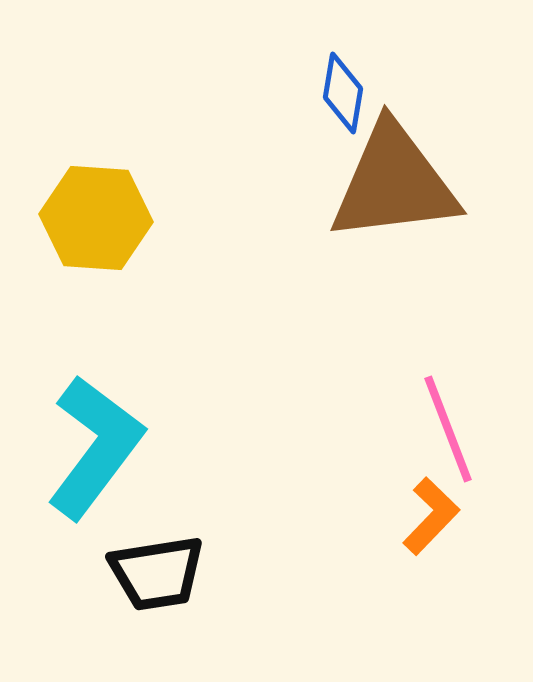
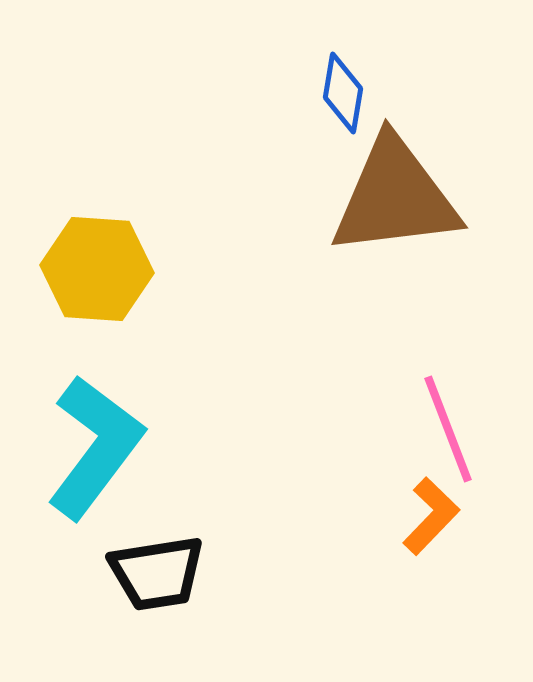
brown triangle: moved 1 px right, 14 px down
yellow hexagon: moved 1 px right, 51 px down
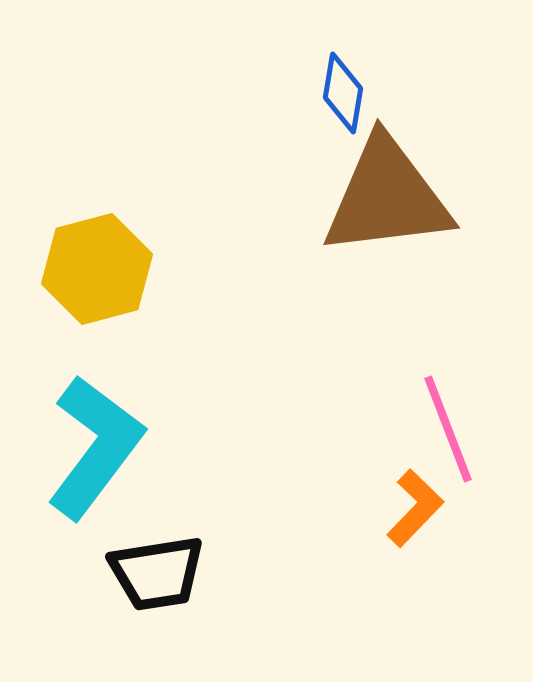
brown triangle: moved 8 px left
yellow hexagon: rotated 19 degrees counterclockwise
orange L-shape: moved 16 px left, 8 px up
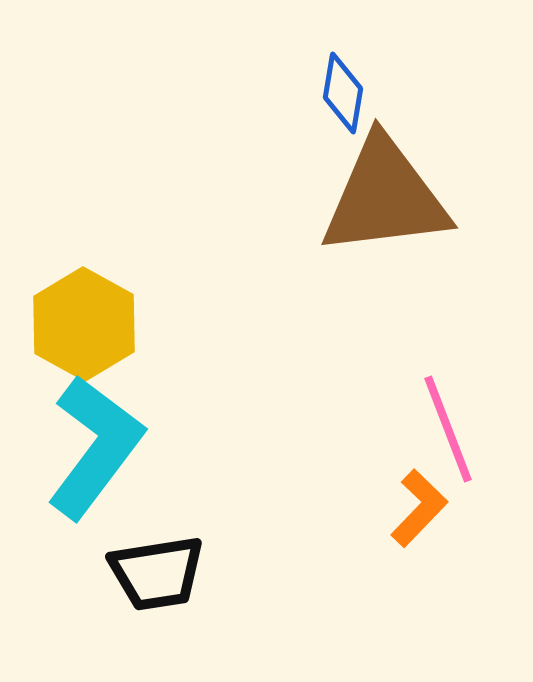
brown triangle: moved 2 px left
yellow hexagon: moved 13 px left, 55 px down; rotated 16 degrees counterclockwise
orange L-shape: moved 4 px right
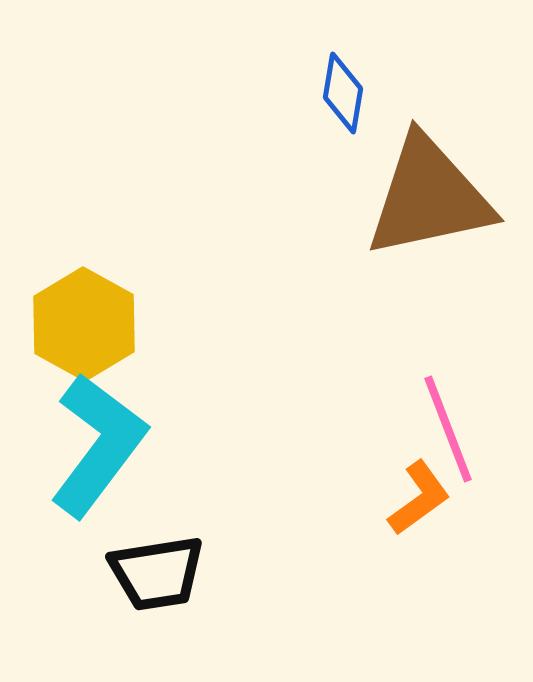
brown triangle: moved 44 px right; rotated 5 degrees counterclockwise
cyan L-shape: moved 3 px right, 2 px up
orange L-shape: moved 10 px up; rotated 10 degrees clockwise
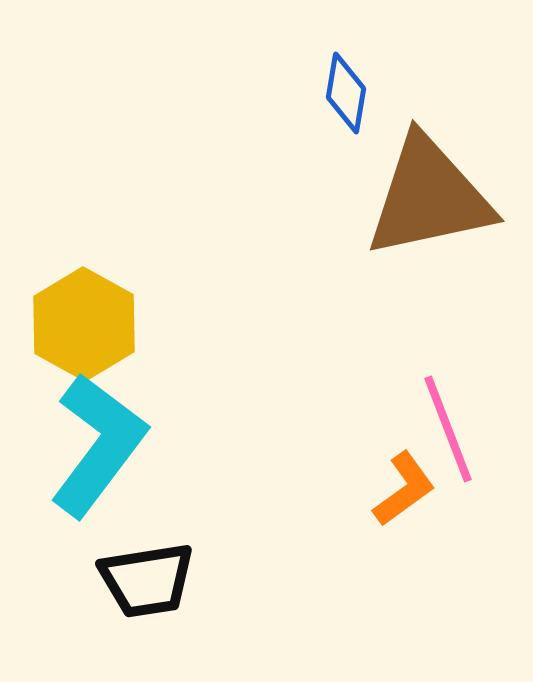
blue diamond: moved 3 px right
orange L-shape: moved 15 px left, 9 px up
black trapezoid: moved 10 px left, 7 px down
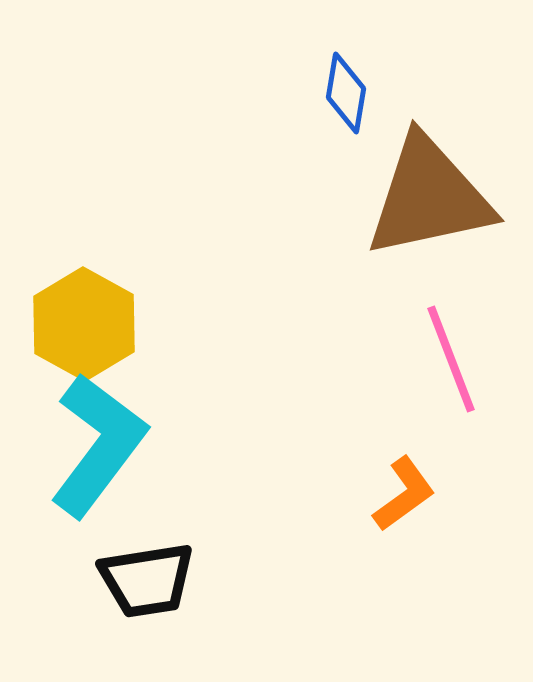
pink line: moved 3 px right, 70 px up
orange L-shape: moved 5 px down
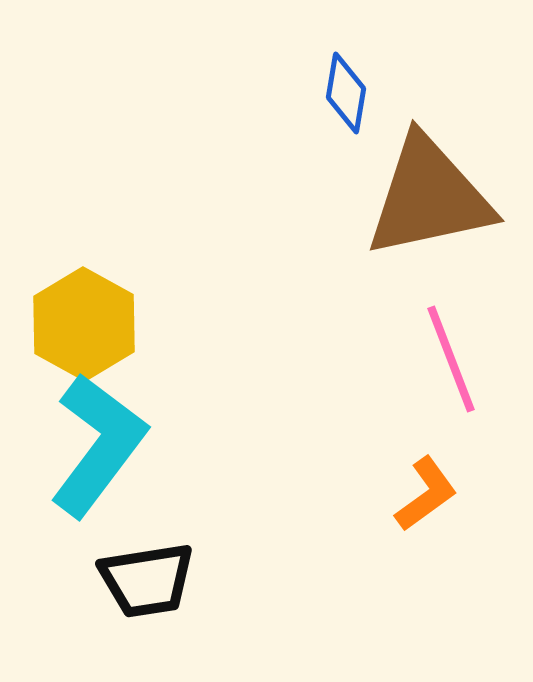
orange L-shape: moved 22 px right
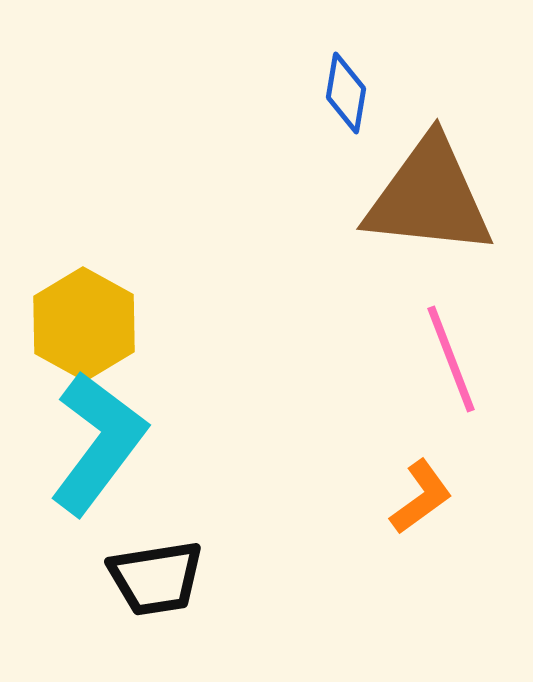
brown triangle: rotated 18 degrees clockwise
cyan L-shape: moved 2 px up
orange L-shape: moved 5 px left, 3 px down
black trapezoid: moved 9 px right, 2 px up
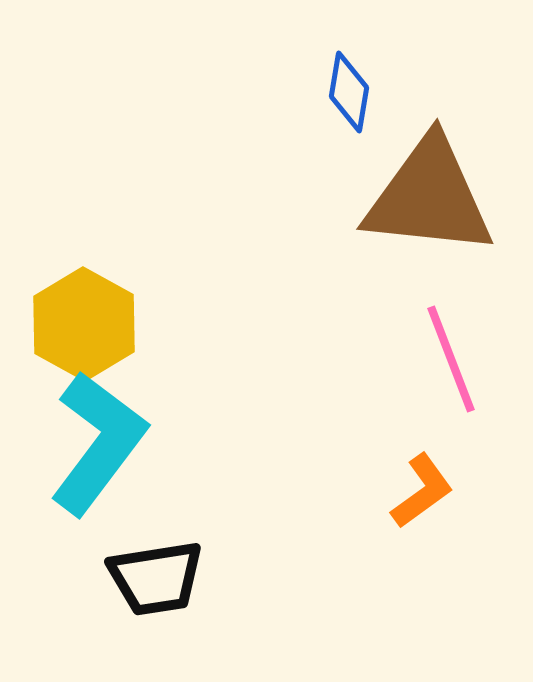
blue diamond: moved 3 px right, 1 px up
orange L-shape: moved 1 px right, 6 px up
